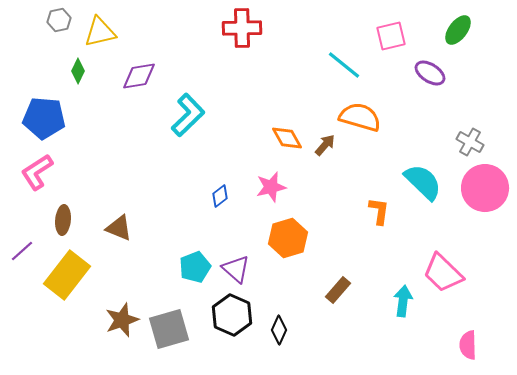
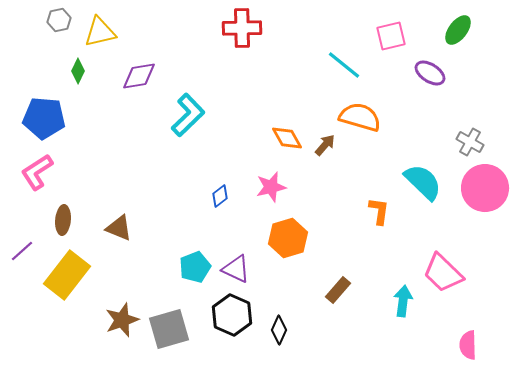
purple triangle: rotated 16 degrees counterclockwise
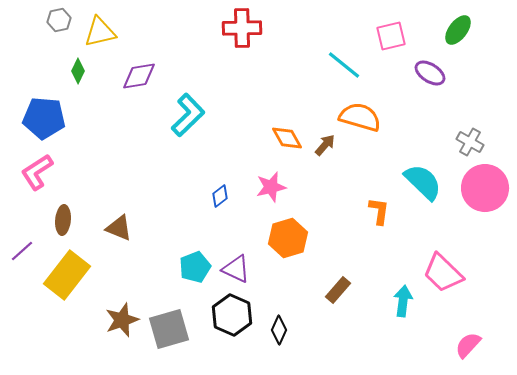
pink semicircle: rotated 44 degrees clockwise
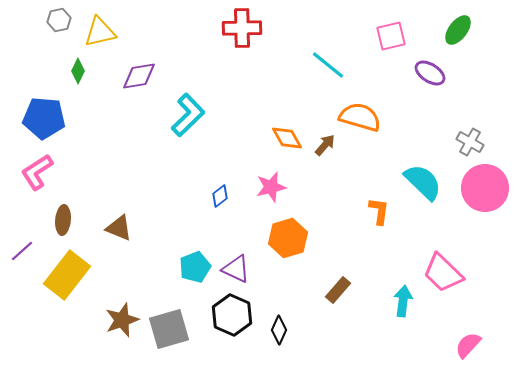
cyan line: moved 16 px left
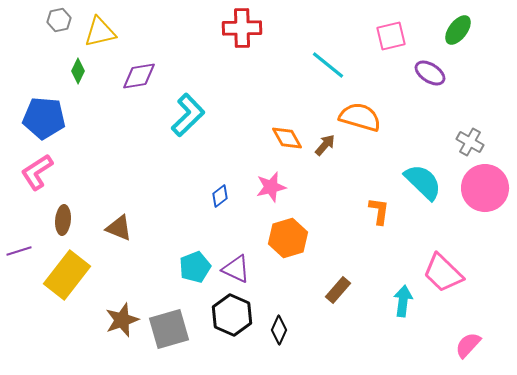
purple line: moved 3 px left; rotated 25 degrees clockwise
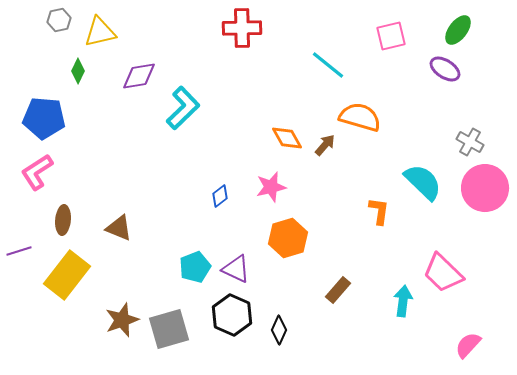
purple ellipse: moved 15 px right, 4 px up
cyan L-shape: moved 5 px left, 7 px up
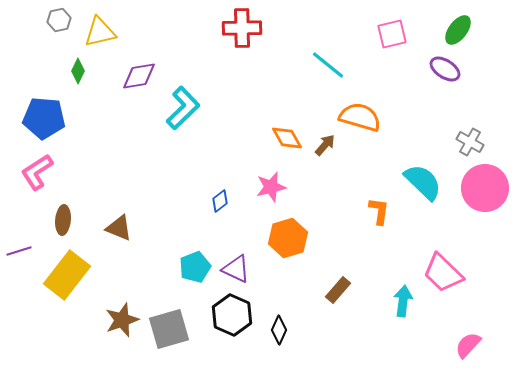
pink square: moved 1 px right, 2 px up
blue diamond: moved 5 px down
